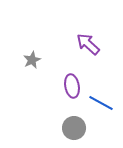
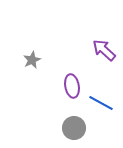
purple arrow: moved 16 px right, 6 px down
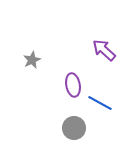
purple ellipse: moved 1 px right, 1 px up
blue line: moved 1 px left
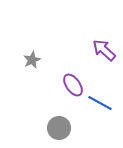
purple ellipse: rotated 25 degrees counterclockwise
gray circle: moved 15 px left
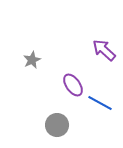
gray circle: moved 2 px left, 3 px up
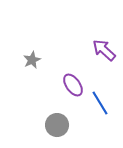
blue line: rotated 30 degrees clockwise
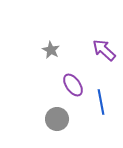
gray star: moved 19 px right, 10 px up; rotated 18 degrees counterclockwise
blue line: moved 1 px right, 1 px up; rotated 20 degrees clockwise
gray circle: moved 6 px up
